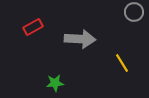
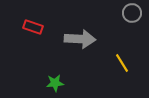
gray circle: moved 2 px left, 1 px down
red rectangle: rotated 48 degrees clockwise
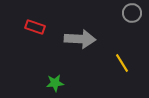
red rectangle: moved 2 px right
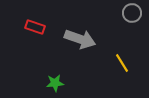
gray arrow: rotated 16 degrees clockwise
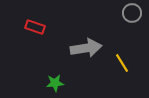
gray arrow: moved 6 px right, 9 px down; rotated 28 degrees counterclockwise
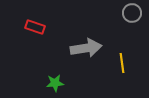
yellow line: rotated 24 degrees clockwise
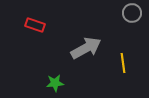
red rectangle: moved 2 px up
gray arrow: rotated 20 degrees counterclockwise
yellow line: moved 1 px right
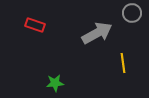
gray arrow: moved 11 px right, 15 px up
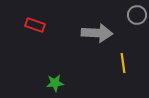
gray circle: moved 5 px right, 2 px down
gray arrow: rotated 32 degrees clockwise
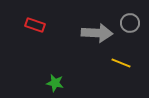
gray circle: moved 7 px left, 8 px down
yellow line: moved 2 px left; rotated 60 degrees counterclockwise
green star: rotated 18 degrees clockwise
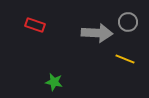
gray circle: moved 2 px left, 1 px up
yellow line: moved 4 px right, 4 px up
green star: moved 1 px left, 1 px up
